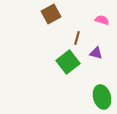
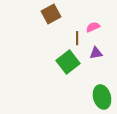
pink semicircle: moved 9 px left, 7 px down; rotated 40 degrees counterclockwise
brown line: rotated 16 degrees counterclockwise
purple triangle: rotated 24 degrees counterclockwise
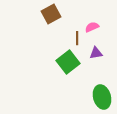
pink semicircle: moved 1 px left
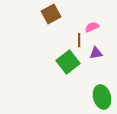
brown line: moved 2 px right, 2 px down
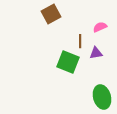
pink semicircle: moved 8 px right
brown line: moved 1 px right, 1 px down
green square: rotated 30 degrees counterclockwise
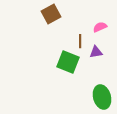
purple triangle: moved 1 px up
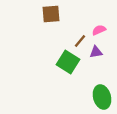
brown square: rotated 24 degrees clockwise
pink semicircle: moved 1 px left, 3 px down
brown line: rotated 40 degrees clockwise
green square: rotated 10 degrees clockwise
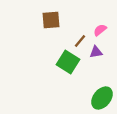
brown square: moved 6 px down
pink semicircle: moved 1 px right; rotated 16 degrees counterclockwise
green ellipse: moved 1 px down; rotated 55 degrees clockwise
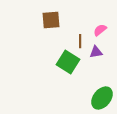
brown line: rotated 40 degrees counterclockwise
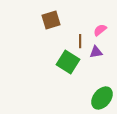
brown square: rotated 12 degrees counterclockwise
